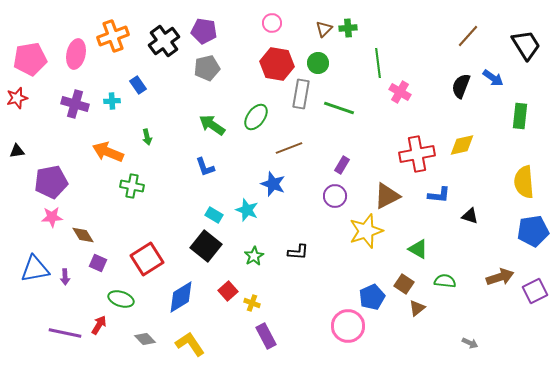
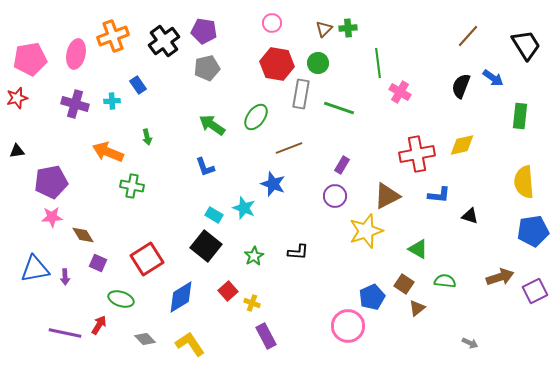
cyan star at (247, 210): moved 3 px left, 2 px up
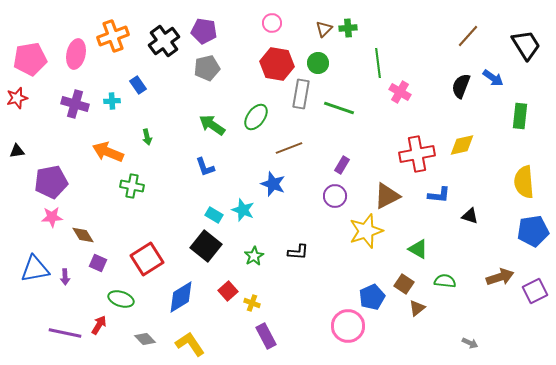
cyan star at (244, 208): moved 1 px left, 2 px down
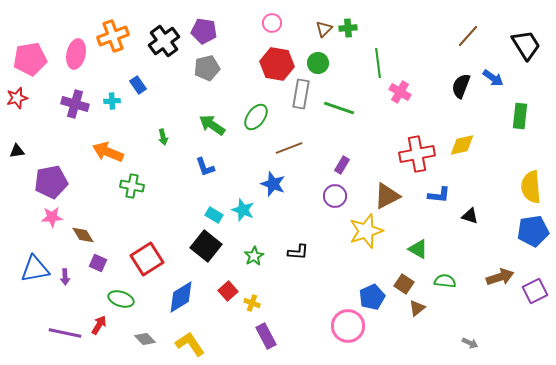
green arrow at (147, 137): moved 16 px right
yellow semicircle at (524, 182): moved 7 px right, 5 px down
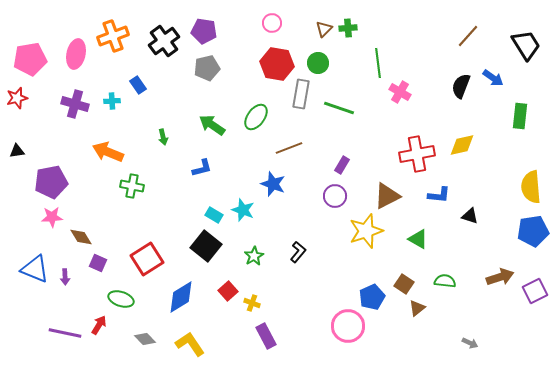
blue L-shape at (205, 167): moved 3 px left, 1 px down; rotated 85 degrees counterclockwise
brown diamond at (83, 235): moved 2 px left, 2 px down
green triangle at (418, 249): moved 10 px up
black L-shape at (298, 252): rotated 55 degrees counterclockwise
blue triangle at (35, 269): rotated 32 degrees clockwise
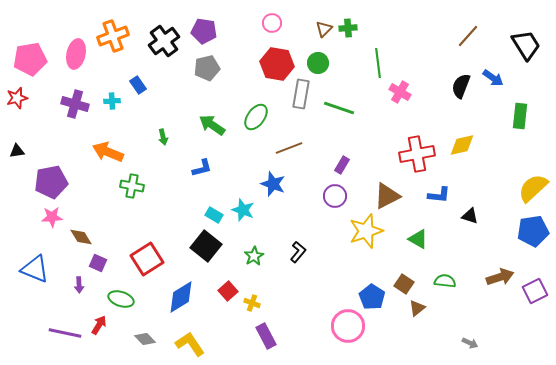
yellow semicircle at (531, 187): moved 2 px right, 1 px down; rotated 52 degrees clockwise
purple arrow at (65, 277): moved 14 px right, 8 px down
blue pentagon at (372, 297): rotated 15 degrees counterclockwise
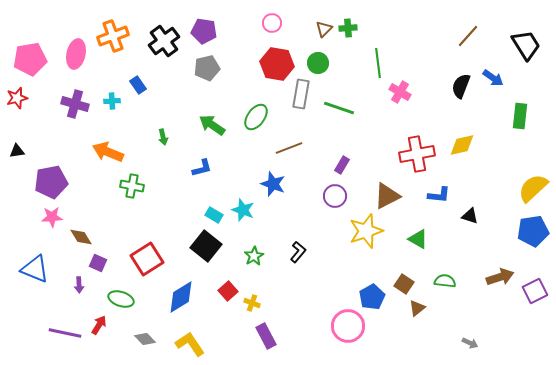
blue pentagon at (372, 297): rotated 10 degrees clockwise
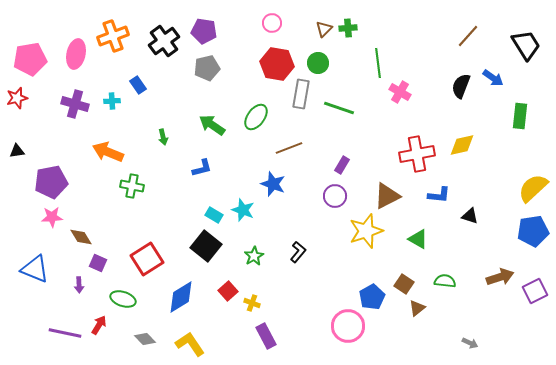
green ellipse at (121, 299): moved 2 px right
